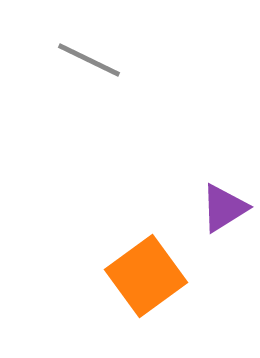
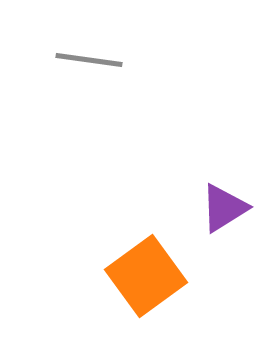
gray line: rotated 18 degrees counterclockwise
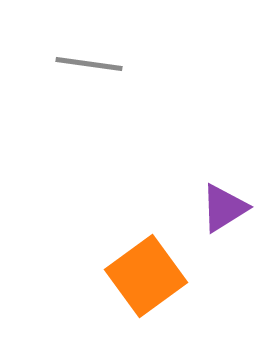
gray line: moved 4 px down
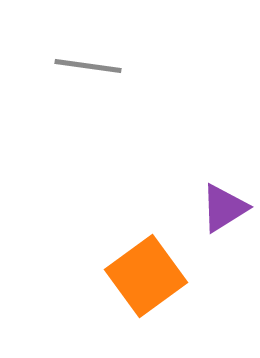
gray line: moved 1 px left, 2 px down
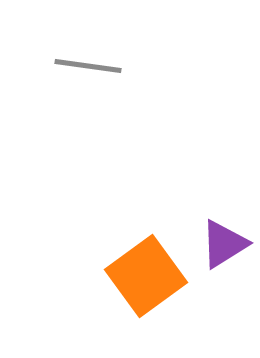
purple triangle: moved 36 px down
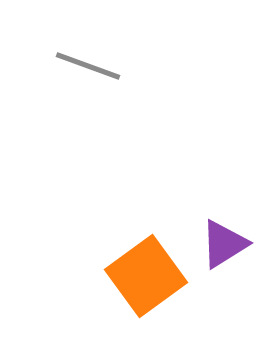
gray line: rotated 12 degrees clockwise
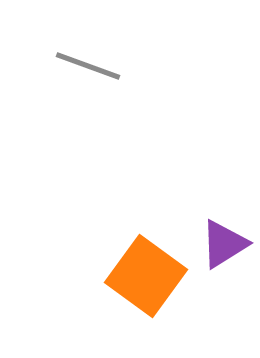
orange square: rotated 18 degrees counterclockwise
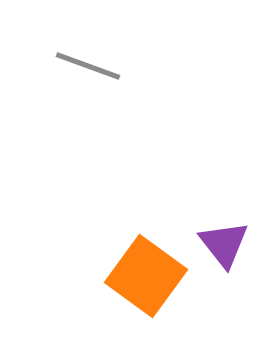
purple triangle: rotated 36 degrees counterclockwise
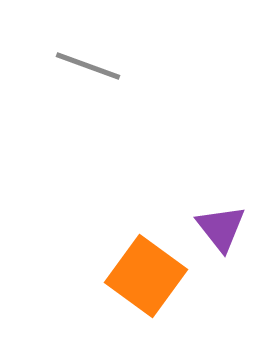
purple triangle: moved 3 px left, 16 px up
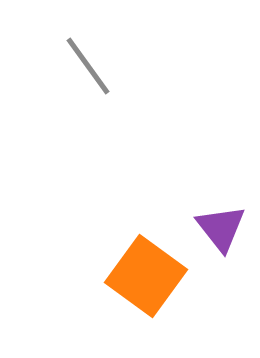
gray line: rotated 34 degrees clockwise
